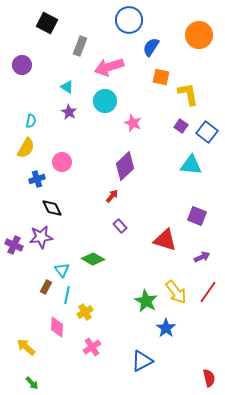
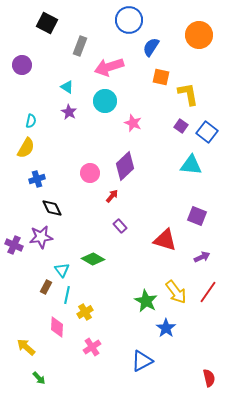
pink circle at (62, 162): moved 28 px right, 11 px down
green arrow at (32, 383): moved 7 px right, 5 px up
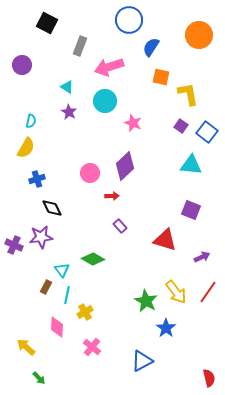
red arrow at (112, 196): rotated 48 degrees clockwise
purple square at (197, 216): moved 6 px left, 6 px up
pink cross at (92, 347): rotated 18 degrees counterclockwise
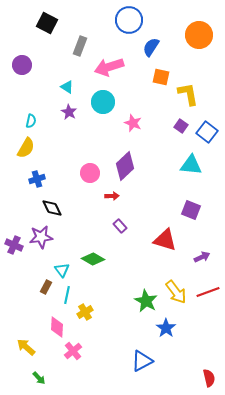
cyan circle at (105, 101): moved 2 px left, 1 px down
red line at (208, 292): rotated 35 degrees clockwise
pink cross at (92, 347): moved 19 px left, 4 px down; rotated 12 degrees clockwise
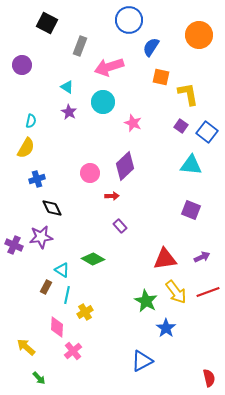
red triangle at (165, 240): moved 19 px down; rotated 25 degrees counterclockwise
cyan triangle at (62, 270): rotated 21 degrees counterclockwise
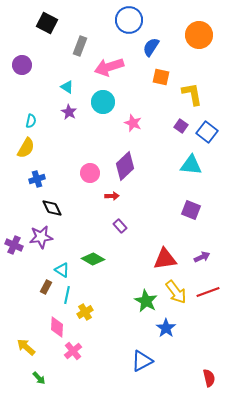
yellow L-shape at (188, 94): moved 4 px right
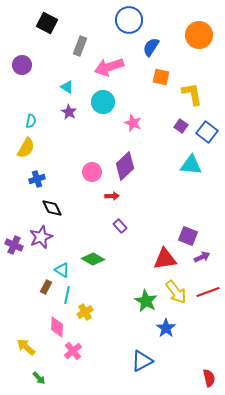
pink circle at (90, 173): moved 2 px right, 1 px up
purple square at (191, 210): moved 3 px left, 26 px down
purple star at (41, 237): rotated 15 degrees counterclockwise
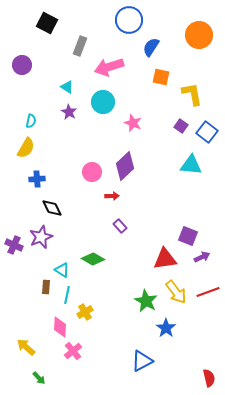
blue cross at (37, 179): rotated 14 degrees clockwise
brown rectangle at (46, 287): rotated 24 degrees counterclockwise
pink diamond at (57, 327): moved 3 px right
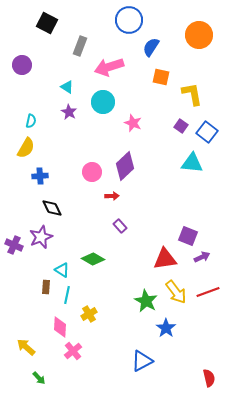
cyan triangle at (191, 165): moved 1 px right, 2 px up
blue cross at (37, 179): moved 3 px right, 3 px up
yellow cross at (85, 312): moved 4 px right, 2 px down
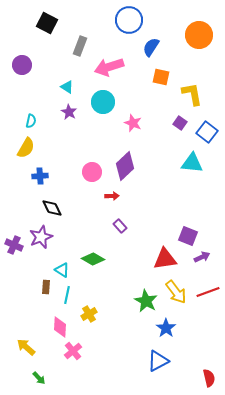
purple square at (181, 126): moved 1 px left, 3 px up
blue triangle at (142, 361): moved 16 px right
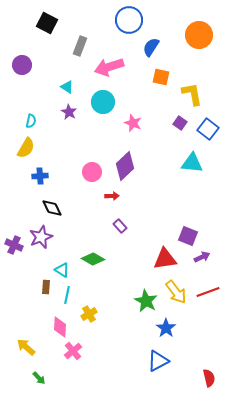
blue square at (207, 132): moved 1 px right, 3 px up
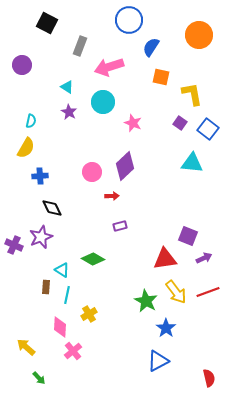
purple rectangle at (120, 226): rotated 64 degrees counterclockwise
purple arrow at (202, 257): moved 2 px right, 1 px down
